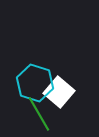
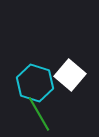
white square: moved 11 px right, 17 px up
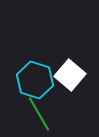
cyan hexagon: moved 3 px up
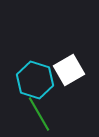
white square: moved 1 px left, 5 px up; rotated 20 degrees clockwise
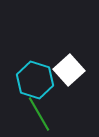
white square: rotated 12 degrees counterclockwise
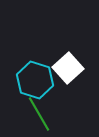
white square: moved 1 px left, 2 px up
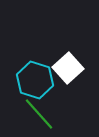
green line: rotated 12 degrees counterclockwise
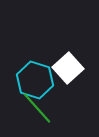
green line: moved 2 px left, 6 px up
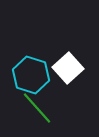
cyan hexagon: moved 4 px left, 5 px up
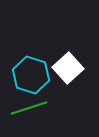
green line: moved 8 px left; rotated 66 degrees counterclockwise
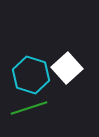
white square: moved 1 px left
